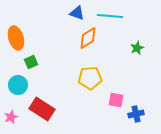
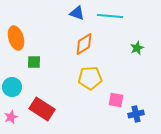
orange diamond: moved 4 px left, 6 px down
green square: moved 3 px right; rotated 24 degrees clockwise
cyan circle: moved 6 px left, 2 px down
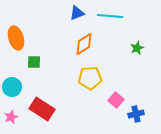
blue triangle: rotated 42 degrees counterclockwise
pink square: rotated 28 degrees clockwise
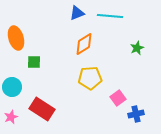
pink square: moved 2 px right, 2 px up; rotated 14 degrees clockwise
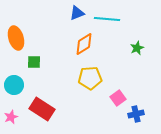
cyan line: moved 3 px left, 3 px down
cyan circle: moved 2 px right, 2 px up
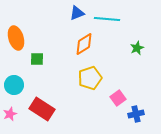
green square: moved 3 px right, 3 px up
yellow pentagon: rotated 15 degrees counterclockwise
pink star: moved 1 px left, 3 px up
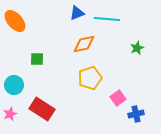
orange ellipse: moved 1 px left, 17 px up; rotated 25 degrees counterclockwise
orange diamond: rotated 20 degrees clockwise
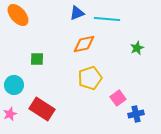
orange ellipse: moved 3 px right, 6 px up
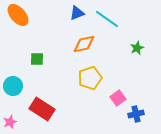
cyan line: rotated 30 degrees clockwise
cyan circle: moved 1 px left, 1 px down
pink star: moved 8 px down
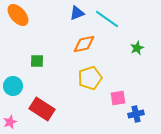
green square: moved 2 px down
pink square: rotated 28 degrees clockwise
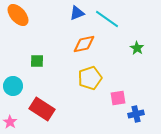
green star: rotated 16 degrees counterclockwise
pink star: rotated 16 degrees counterclockwise
